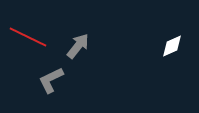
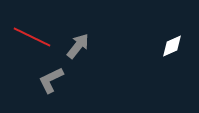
red line: moved 4 px right
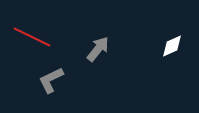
gray arrow: moved 20 px right, 3 px down
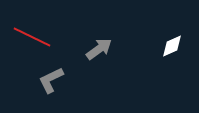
gray arrow: moved 1 px right; rotated 16 degrees clockwise
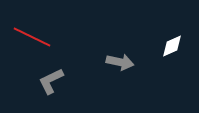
gray arrow: moved 21 px right, 13 px down; rotated 48 degrees clockwise
gray L-shape: moved 1 px down
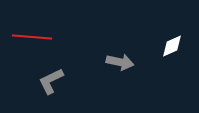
red line: rotated 21 degrees counterclockwise
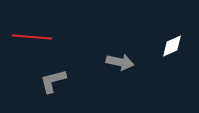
gray L-shape: moved 2 px right; rotated 12 degrees clockwise
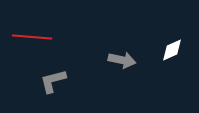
white diamond: moved 4 px down
gray arrow: moved 2 px right, 2 px up
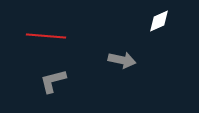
red line: moved 14 px right, 1 px up
white diamond: moved 13 px left, 29 px up
